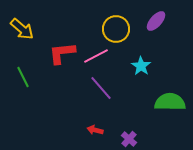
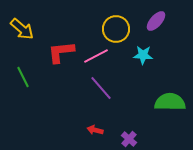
red L-shape: moved 1 px left, 1 px up
cyan star: moved 2 px right, 11 px up; rotated 30 degrees counterclockwise
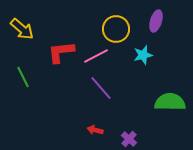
purple ellipse: rotated 25 degrees counterclockwise
cyan star: rotated 18 degrees counterclockwise
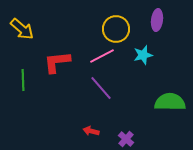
purple ellipse: moved 1 px right, 1 px up; rotated 10 degrees counterclockwise
red L-shape: moved 4 px left, 10 px down
pink line: moved 6 px right
green line: moved 3 px down; rotated 25 degrees clockwise
red arrow: moved 4 px left, 1 px down
purple cross: moved 3 px left
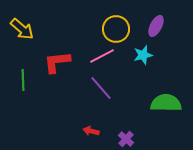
purple ellipse: moved 1 px left, 6 px down; rotated 20 degrees clockwise
green semicircle: moved 4 px left, 1 px down
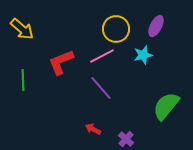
red L-shape: moved 4 px right; rotated 16 degrees counterclockwise
green semicircle: moved 3 px down; rotated 52 degrees counterclockwise
red arrow: moved 2 px right, 2 px up; rotated 14 degrees clockwise
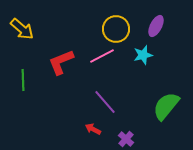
purple line: moved 4 px right, 14 px down
